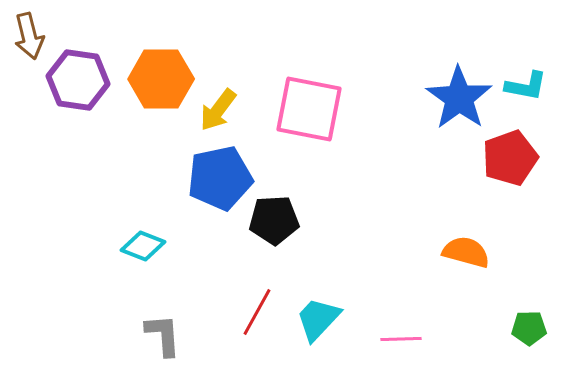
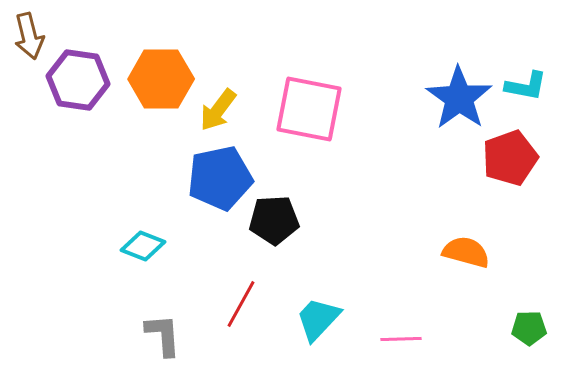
red line: moved 16 px left, 8 px up
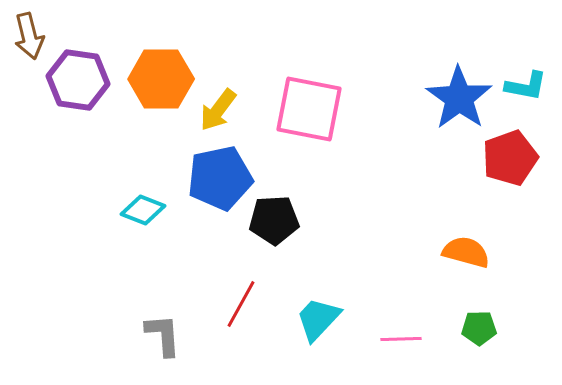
cyan diamond: moved 36 px up
green pentagon: moved 50 px left
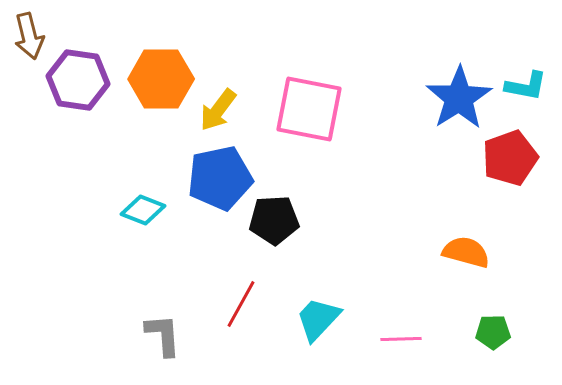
blue star: rotated 4 degrees clockwise
green pentagon: moved 14 px right, 4 px down
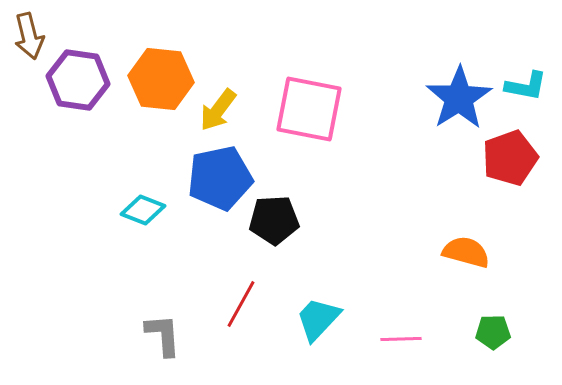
orange hexagon: rotated 6 degrees clockwise
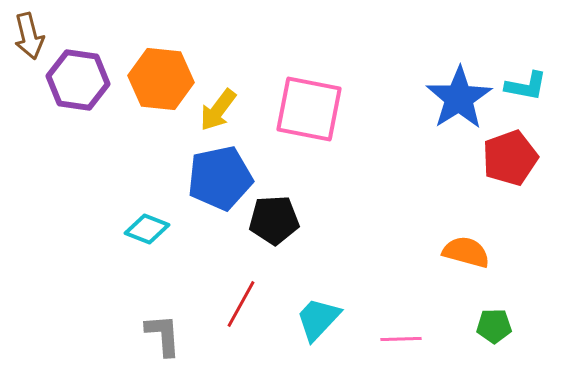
cyan diamond: moved 4 px right, 19 px down
green pentagon: moved 1 px right, 6 px up
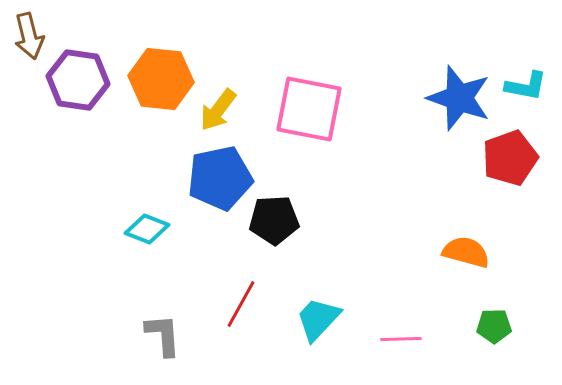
blue star: rotated 20 degrees counterclockwise
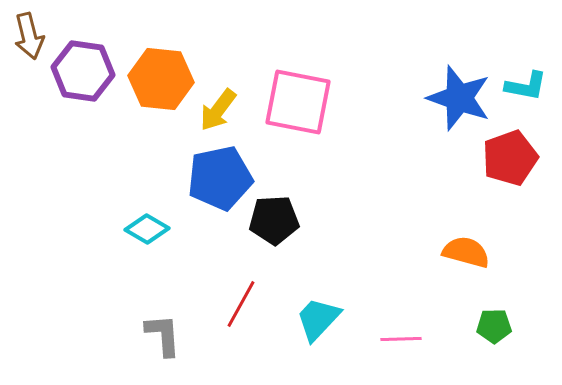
purple hexagon: moved 5 px right, 9 px up
pink square: moved 11 px left, 7 px up
cyan diamond: rotated 9 degrees clockwise
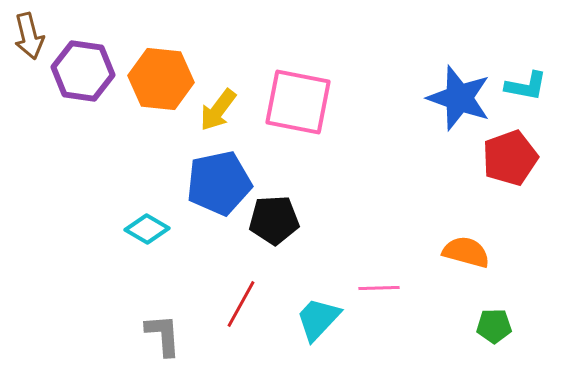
blue pentagon: moved 1 px left, 5 px down
pink line: moved 22 px left, 51 px up
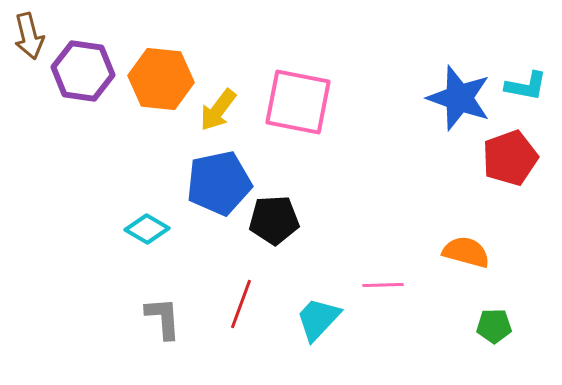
pink line: moved 4 px right, 3 px up
red line: rotated 9 degrees counterclockwise
gray L-shape: moved 17 px up
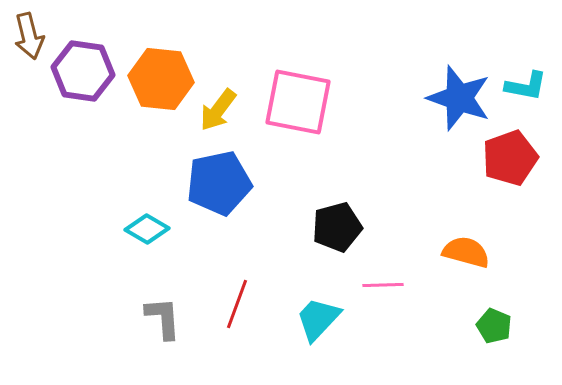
black pentagon: moved 63 px right, 7 px down; rotated 12 degrees counterclockwise
red line: moved 4 px left
green pentagon: rotated 24 degrees clockwise
